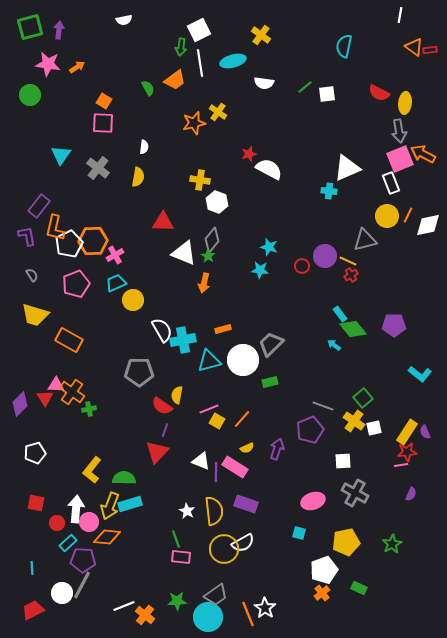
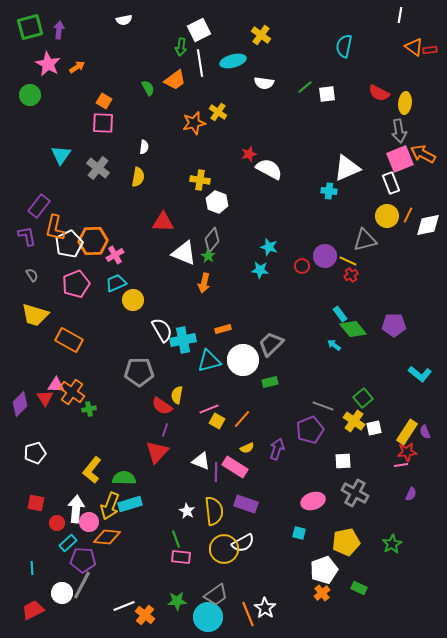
pink star at (48, 64): rotated 20 degrees clockwise
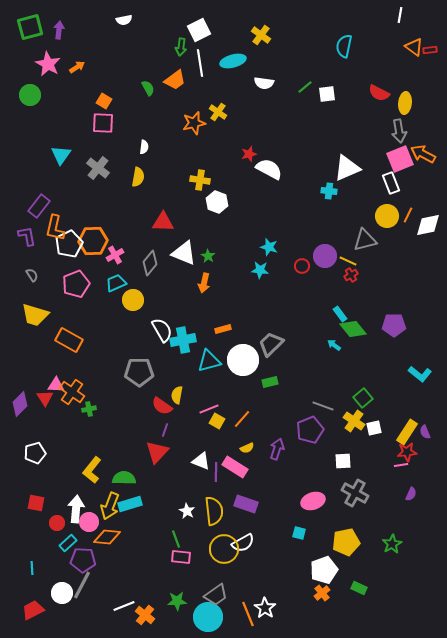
gray diamond at (212, 240): moved 62 px left, 23 px down
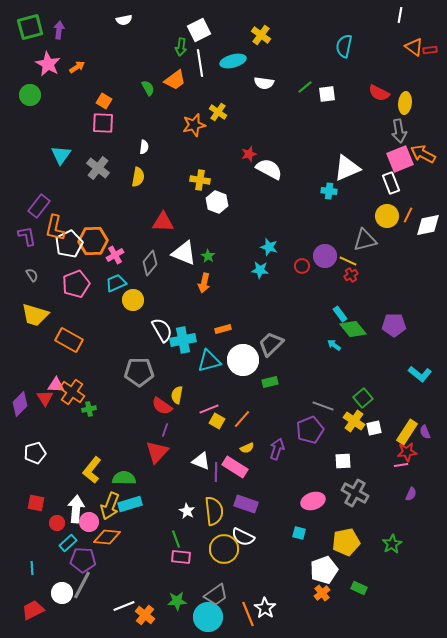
orange star at (194, 123): moved 2 px down
white semicircle at (243, 543): moved 6 px up; rotated 55 degrees clockwise
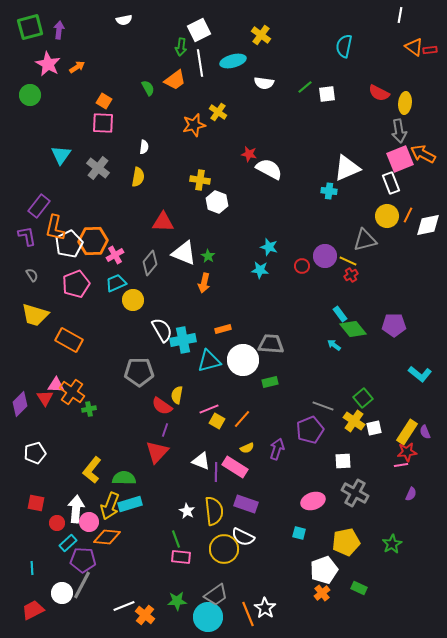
red star at (249, 154): rotated 28 degrees clockwise
gray trapezoid at (271, 344): rotated 48 degrees clockwise
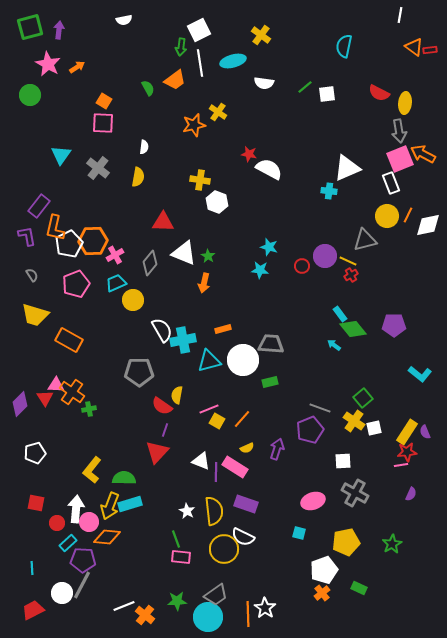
gray line at (323, 406): moved 3 px left, 2 px down
orange line at (248, 614): rotated 20 degrees clockwise
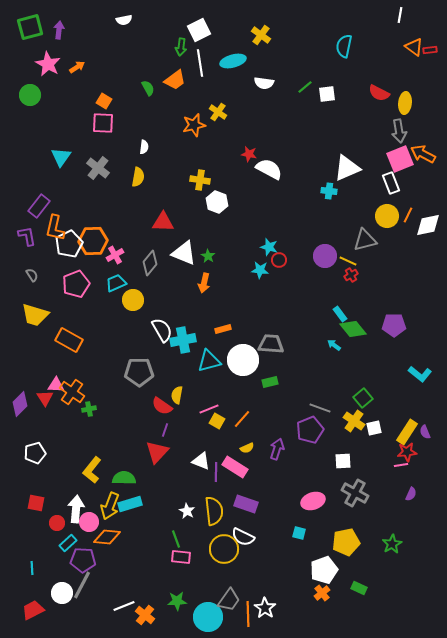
cyan triangle at (61, 155): moved 2 px down
red circle at (302, 266): moved 23 px left, 6 px up
gray trapezoid at (216, 595): moved 13 px right, 5 px down; rotated 20 degrees counterclockwise
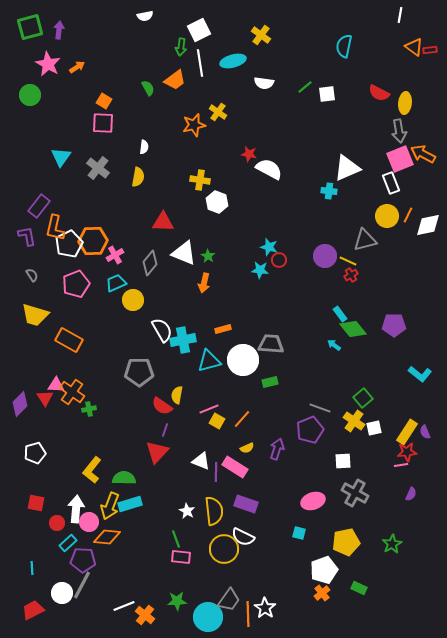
white semicircle at (124, 20): moved 21 px right, 4 px up
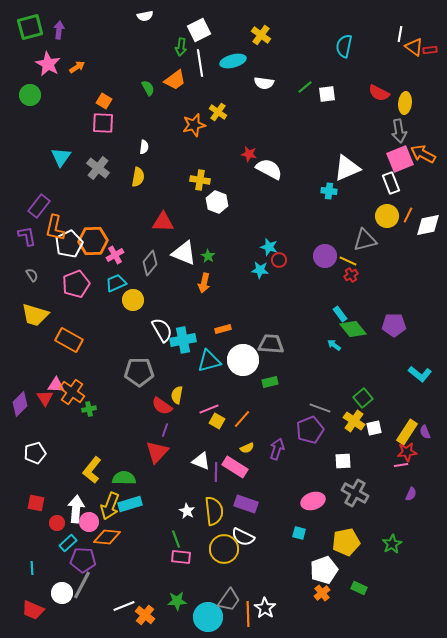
white line at (400, 15): moved 19 px down
red trapezoid at (33, 610): rotated 130 degrees counterclockwise
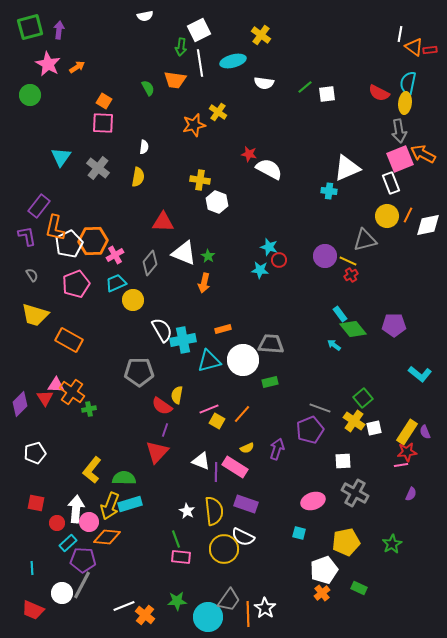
cyan semicircle at (344, 46): moved 64 px right, 37 px down
orange trapezoid at (175, 80): rotated 45 degrees clockwise
orange line at (242, 419): moved 5 px up
